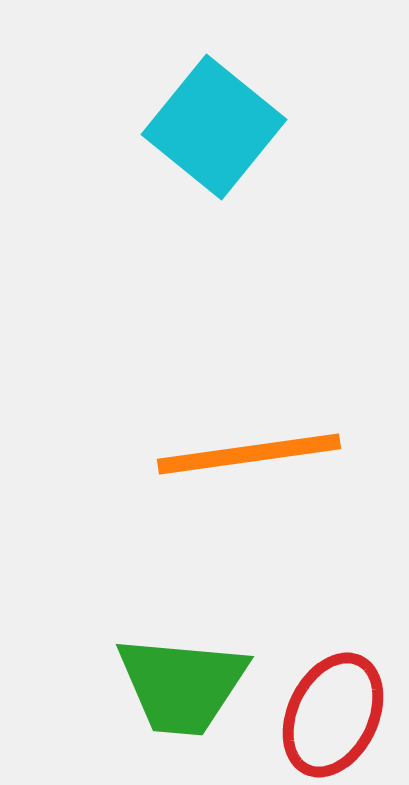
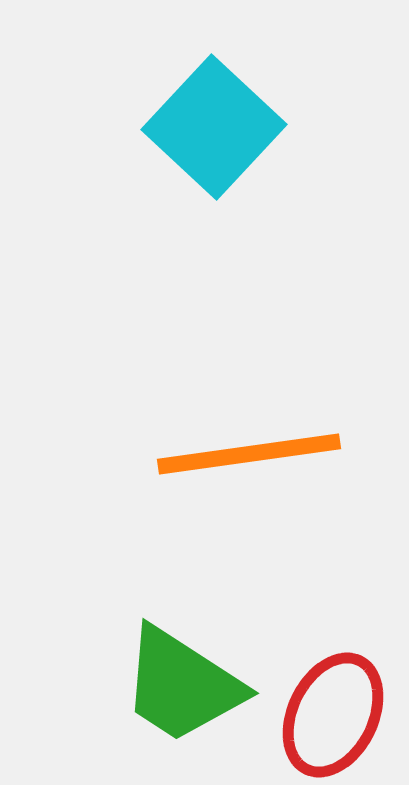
cyan square: rotated 4 degrees clockwise
green trapezoid: rotated 28 degrees clockwise
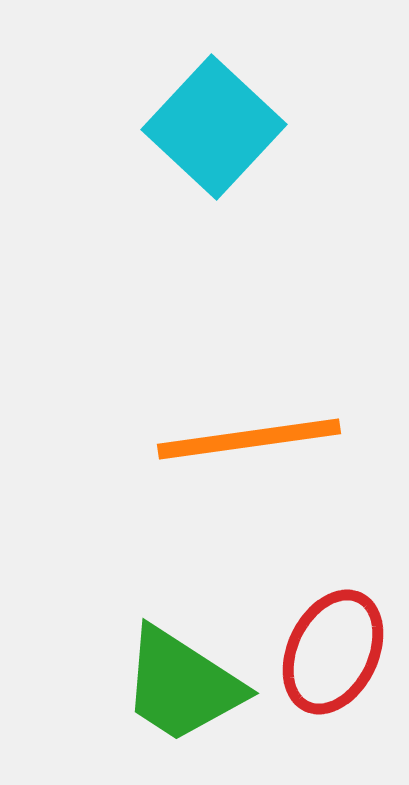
orange line: moved 15 px up
red ellipse: moved 63 px up
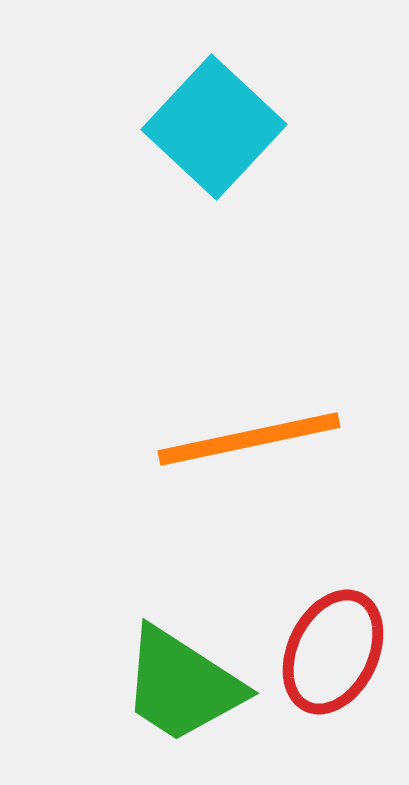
orange line: rotated 4 degrees counterclockwise
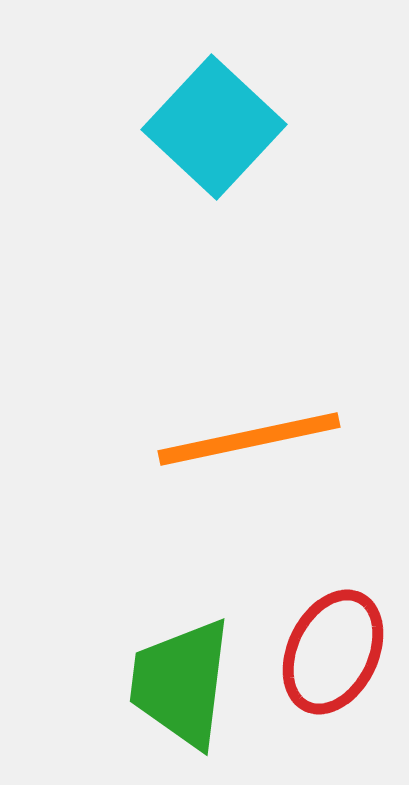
green trapezoid: moved 1 px left, 2 px up; rotated 64 degrees clockwise
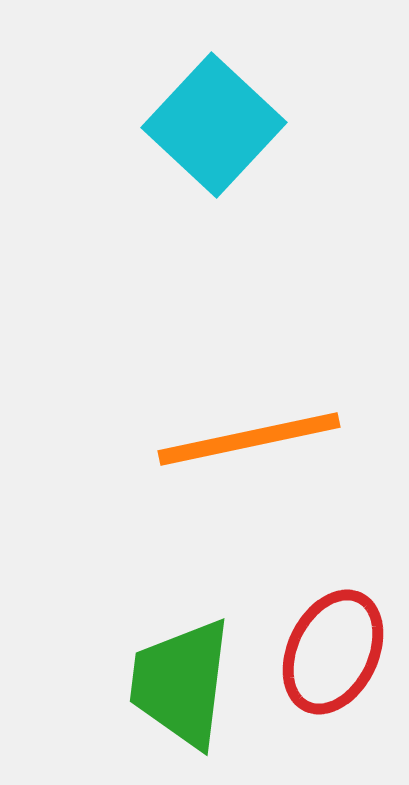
cyan square: moved 2 px up
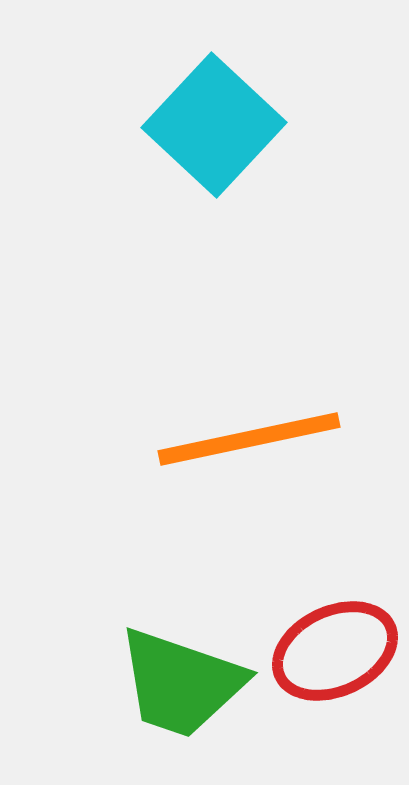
red ellipse: moved 2 px right, 1 px up; rotated 39 degrees clockwise
green trapezoid: rotated 78 degrees counterclockwise
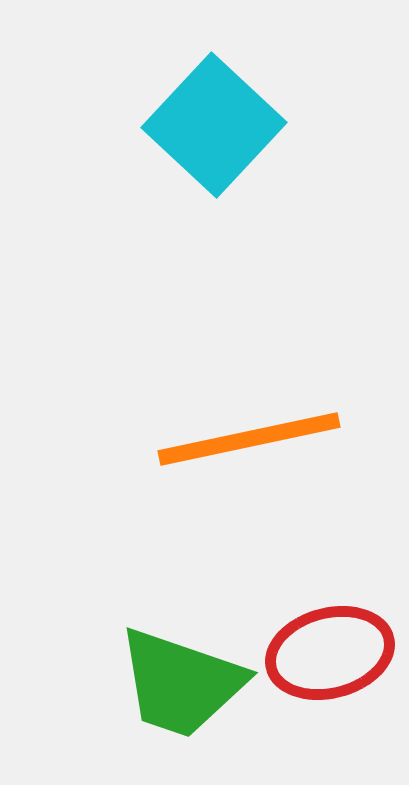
red ellipse: moved 5 px left, 2 px down; rotated 10 degrees clockwise
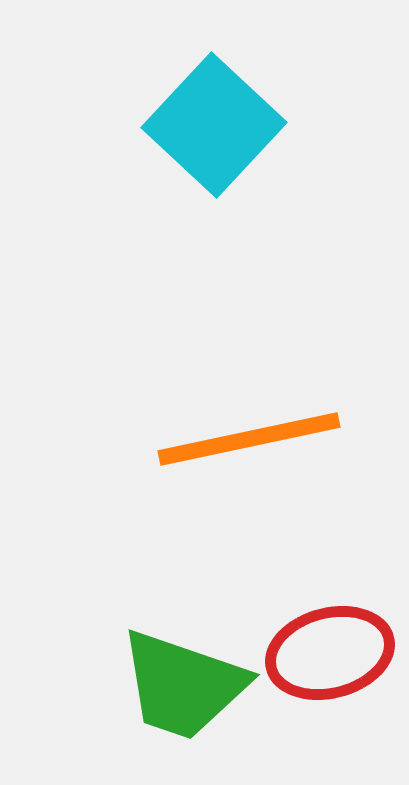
green trapezoid: moved 2 px right, 2 px down
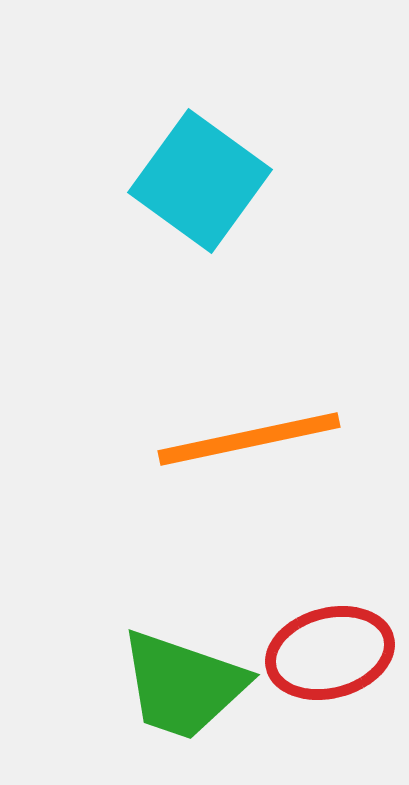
cyan square: moved 14 px left, 56 px down; rotated 7 degrees counterclockwise
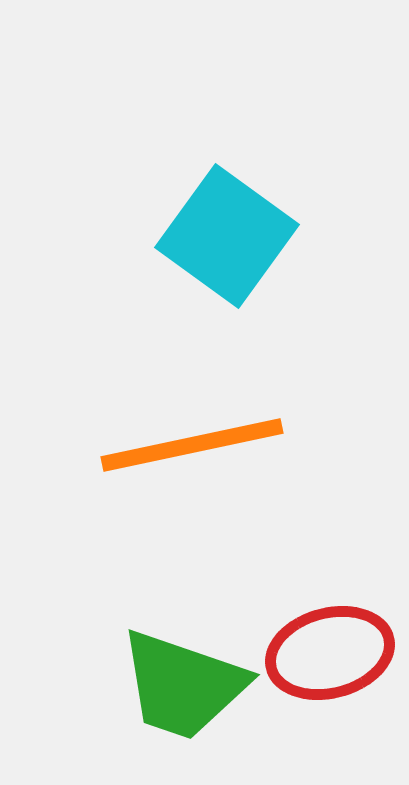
cyan square: moved 27 px right, 55 px down
orange line: moved 57 px left, 6 px down
